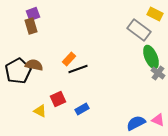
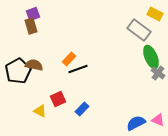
blue rectangle: rotated 16 degrees counterclockwise
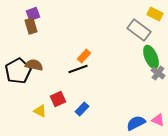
orange rectangle: moved 15 px right, 3 px up
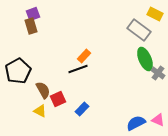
green ellipse: moved 6 px left, 2 px down
brown semicircle: moved 9 px right, 25 px down; rotated 48 degrees clockwise
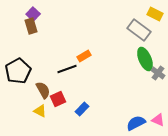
purple square: rotated 24 degrees counterclockwise
orange rectangle: rotated 16 degrees clockwise
black line: moved 11 px left
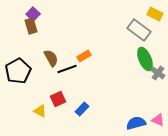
brown semicircle: moved 8 px right, 32 px up
blue semicircle: rotated 12 degrees clockwise
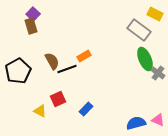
brown semicircle: moved 1 px right, 3 px down
blue rectangle: moved 4 px right
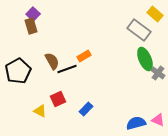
yellow rectangle: rotated 14 degrees clockwise
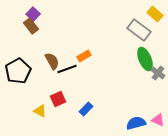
brown rectangle: rotated 21 degrees counterclockwise
